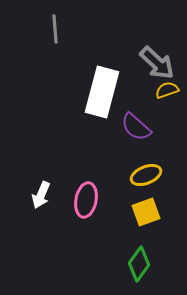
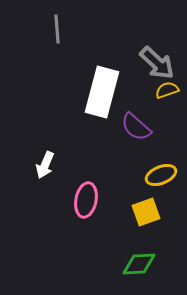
gray line: moved 2 px right
yellow ellipse: moved 15 px right
white arrow: moved 4 px right, 30 px up
green diamond: rotated 52 degrees clockwise
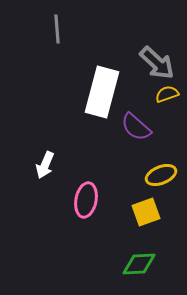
yellow semicircle: moved 4 px down
